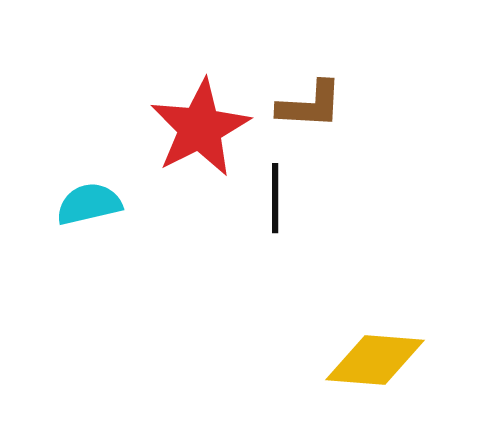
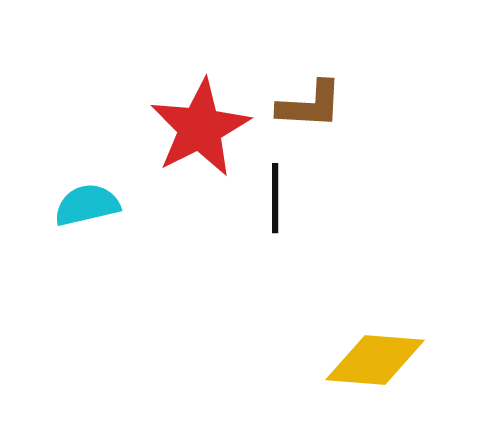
cyan semicircle: moved 2 px left, 1 px down
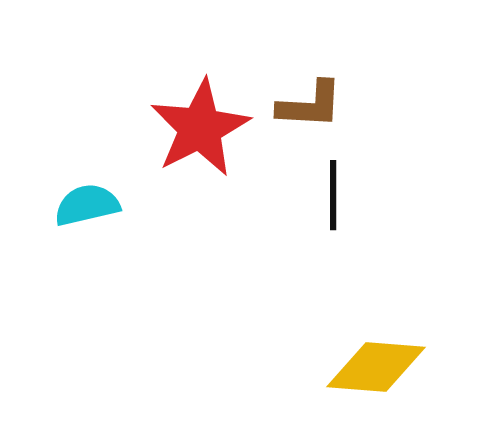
black line: moved 58 px right, 3 px up
yellow diamond: moved 1 px right, 7 px down
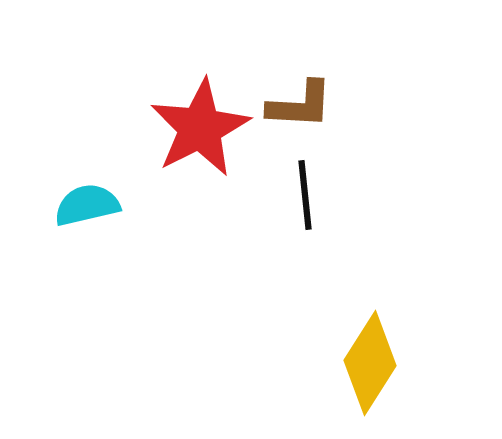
brown L-shape: moved 10 px left
black line: moved 28 px left; rotated 6 degrees counterclockwise
yellow diamond: moved 6 px left, 4 px up; rotated 62 degrees counterclockwise
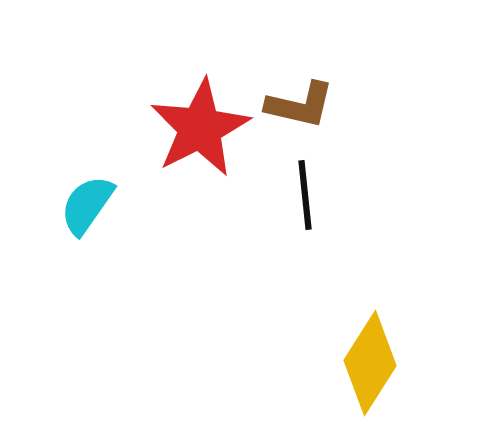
brown L-shape: rotated 10 degrees clockwise
cyan semicircle: rotated 42 degrees counterclockwise
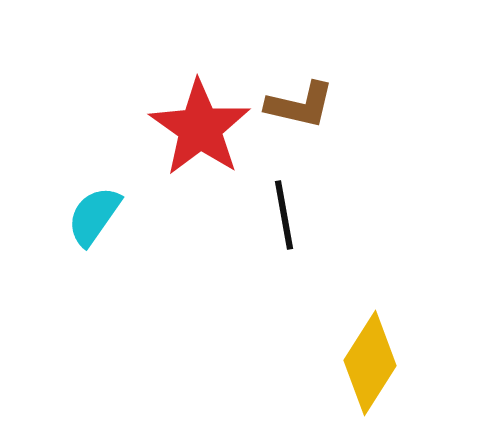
red star: rotated 10 degrees counterclockwise
black line: moved 21 px left, 20 px down; rotated 4 degrees counterclockwise
cyan semicircle: moved 7 px right, 11 px down
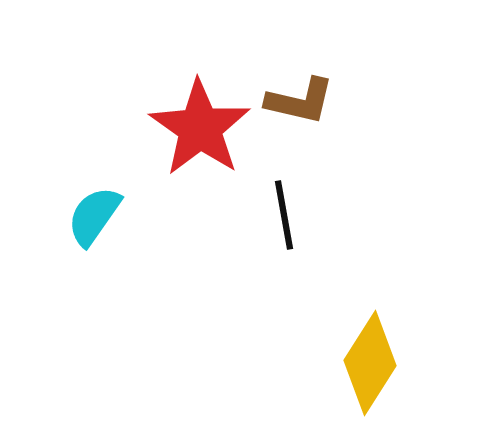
brown L-shape: moved 4 px up
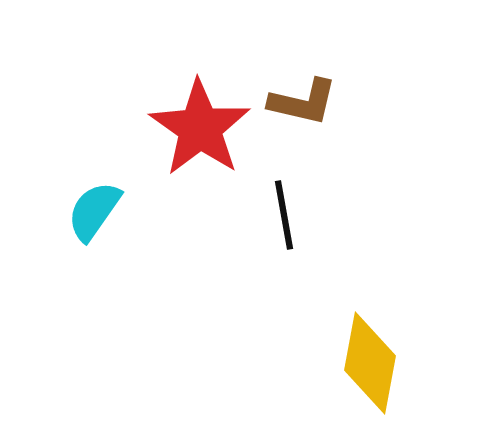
brown L-shape: moved 3 px right, 1 px down
cyan semicircle: moved 5 px up
yellow diamond: rotated 22 degrees counterclockwise
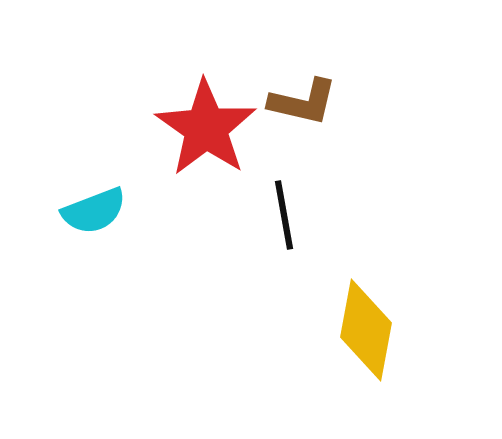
red star: moved 6 px right
cyan semicircle: rotated 146 degrees counterclockwise
yellow diamond: moved 4 px left, 33 px up
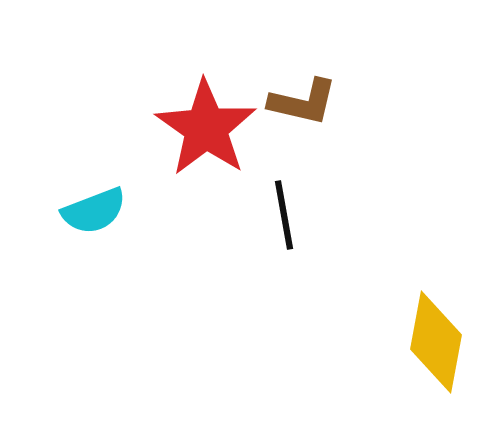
yellow diamond: moved 70 px right, 12 px down
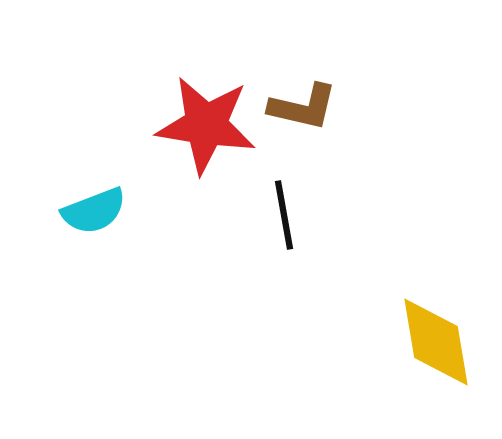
brown L-shape: moved 5 px down
red star: moved 3 px up; rotated 26 degrees counterclockwise
yellow diamond: rotated 20 degrees counterclockwise
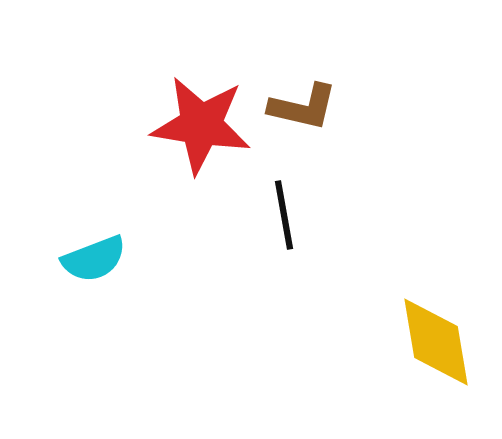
red star: moved 5 px left
cyan semicircle: moved 48 px down
